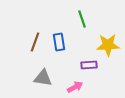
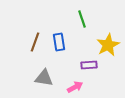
yellow star: rotated 25 degrees counterclockwise
gray triangle: moved 1 px right
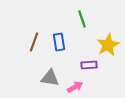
brown line: moved 1 px left
gray triangle: moved 6 px right
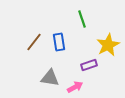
brown line: rotated 18 degrees clockwise
purple rectangle: rotated 14 degrees counterclockwise
